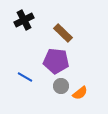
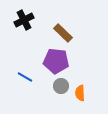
orange semicircle: rotated 126 degrees clockwise
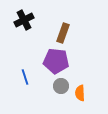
brown rectangle: rotated 66 degrees clockwise
blue line: rotated 42 degrees clockwise
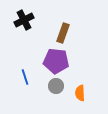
gray circle: moved 5 px left
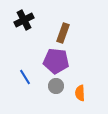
blue line: rotated 14 degrees counterclockwise
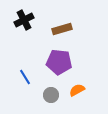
brown rectangle: moved 1 px left, 4 px up; rotated 54 degrees clockwise
purple pentagon: moved 3 px right, 1 px down
gray circle: moved 5 px left, 9 px down
orange semicircle: moved 3 px left, 3 px up; rotated 63 degrees clockwise
